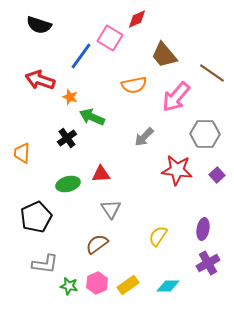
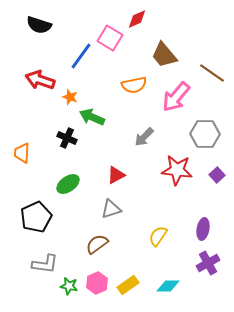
black cross: rotated 30 degrees counterclockwise
red triangle: moved 15 px right, 1 px down; rotated 24 degrees counterclockwise
green ellipse: rotated 20 degrees counterclockwise
gray triangle: rotated 45 degrees clockwise
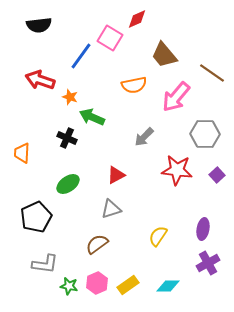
black semicircle: rotated 25 degrees counterclockwise
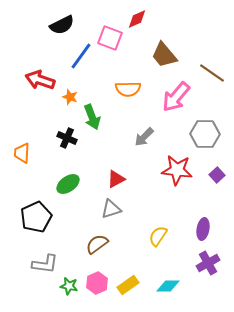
black semicircle: moved 23 px right; rotated 20 degrees counterclockwise
pink square: rotated 10 degrees counterclockwise
orange semicircle: moved 6 px left, 4 px down; rotated 10 degrees clockwise
green arrow: rotated 135 degrees counterclockwise
red triangle: moved 4 px down
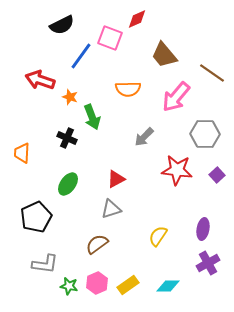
green ellipse: rotated 20 degrees counterclockwise
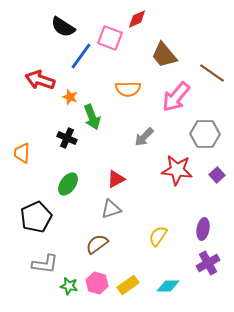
black semicircle: moved 1 px right, 2 px down; rotated 60 degrees clockwise
pink hexagon: rotated 20 degrees counterclockwise
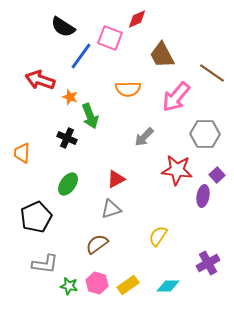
brown trapezoid: moved 2 px left; rotated 12 degrees clockwise
green arrow: moved 2 px left, 1 px up
purple ellipse: moved 33 px up
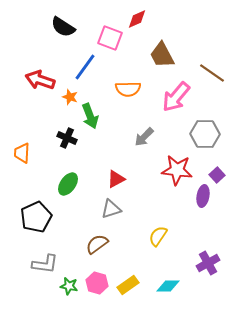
blue line: moved 4 px right, 11 px down
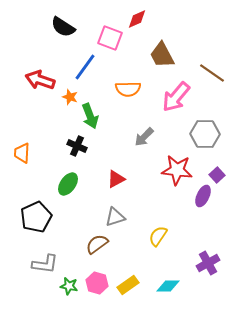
black cross: moved 10 px right, 8 px down
purple ellipse: rotated 15 degrees clockwise
gray triangle: moved 4 px right, 8 px down
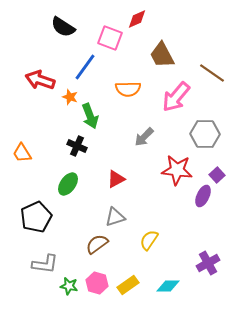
orange trapezoid: rotated 35 degrees counterclockwise
yellow semicircle: moved 9 px left, 4 px down
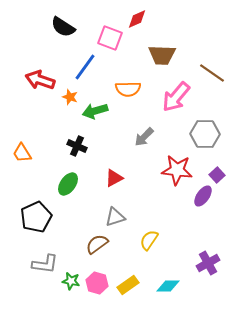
brown trapezoid: rotated 60 degrees counterclockwise
green arrow: moved 5 px right, 5 px up; rotated 95 degrees clockwise
red triangle: moved 2 px left, 1 px up
purple ellipse: rotated 10 degrees clockwise
green star: moved 2 px right, 5 px up
